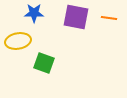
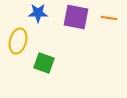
blue star: moved 4 px right
yellow ellipse: rotated 65 degrees counterclockwise
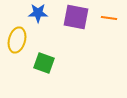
yellow ellipse: moved 1 px left, 1 px up
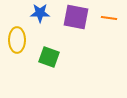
blue star: moved 2 px right
yellow ellipse: rotated 15 degrees counterclockwise
green square: moved 5 px right, 6 px up
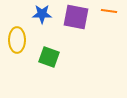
blue star: moved 2 px right, 1 px down
orange line: moved 7 px up
